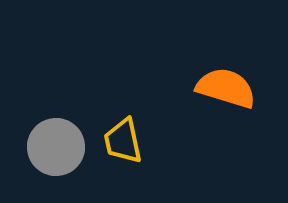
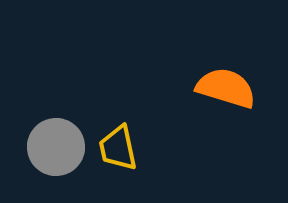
yellow trapezoid: moved 5 px left, 7 px down
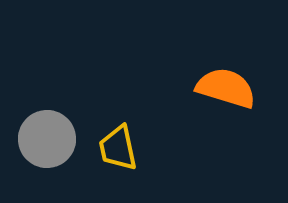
gray circle: moved 9 px left, 8 px up
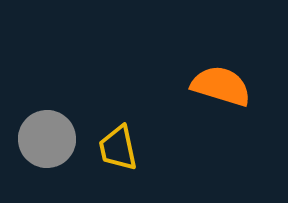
orange semicircle: moved 5 px left, 2 px up
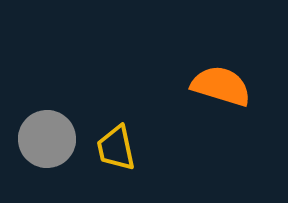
yellow trapezoid: moved 2 px left
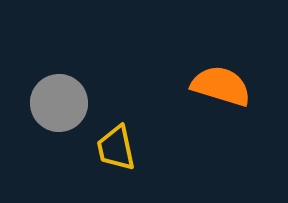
gray circle: moved 12 px right, 36 px up
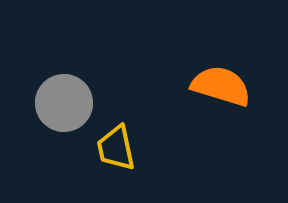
gray circle: moved 5 px right
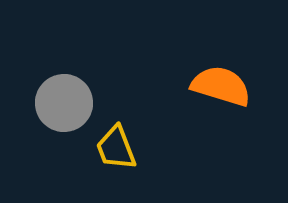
yellow trapezoid: rotated 9 degrees counterclockwise
